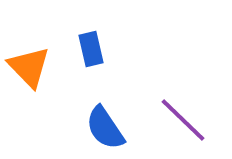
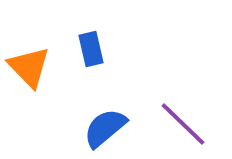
purple line: moved 4 px down
blue semicircle: rotated 84 degrees clockwise
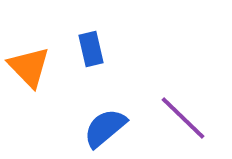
purple line: moved 6 px up
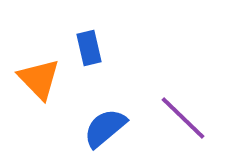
blue rectangle: moved 2 px left, 1 px up
orange triangle: moved 10 px right, 12 px down
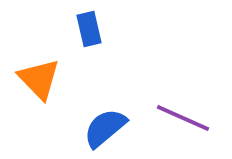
blue rectangle: moved 19 px up
purple line: rotated 20 degrees counterclockwise
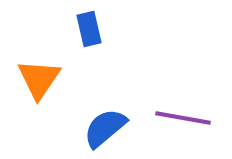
orange triangle: rotated 18 degrees clockwise
purple line: rotated 14 degrees counterclockwise
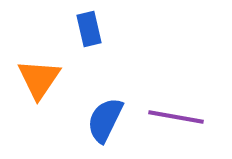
purple line: moved 7 px left, 1 px up
blue semicircle: moved 8 px up; rotated 24 degrees counterclockwise
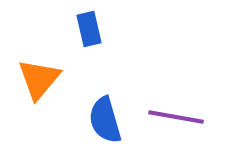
orange triangle: rotated 6 degrees clockwise
blue semicircle: rotated 42 degrees counterclockwise
